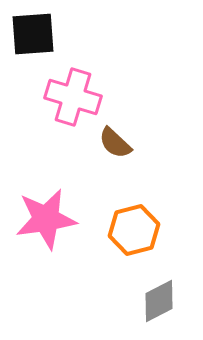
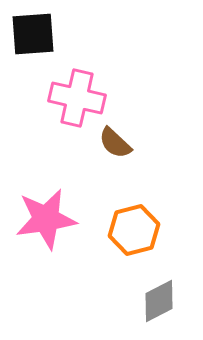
pink cross: moved 4 px right, 1 px down; rotated 4 degrees counterclockwise
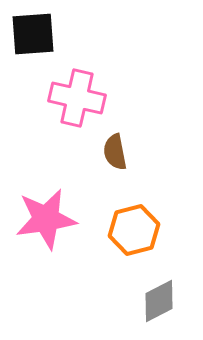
brown semicircle: moved 9 px down; rotated 36 degrees clockwise
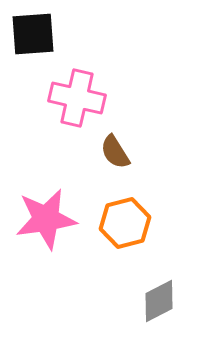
brown semicircle: rotated 21 degrees counterclockwise
orange hexagon: moved 9 px left, 7 px up
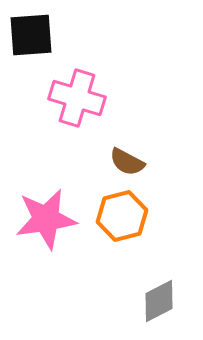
black square: moved 2 px left, 1 px down
pink cross: rotated 4 degrees clockwise
brown semicircle: moved 12 px right, 10 px down; rotated 30 degrees counterclockwise
orange hexagon: moved 3 px left, 7 px up
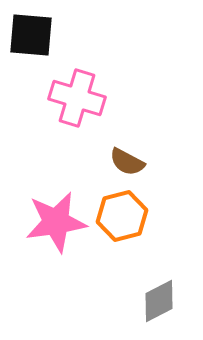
black square: rotated 9 degrees clockwise
pink star: moved 10 px right, 3 px down
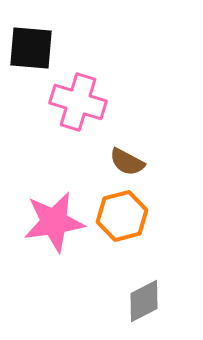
black square: moved 13 px down
pink cross: moved 1 px right, 4 px down
pink star: moved 2 px left
gray diamond: moved 15 px left
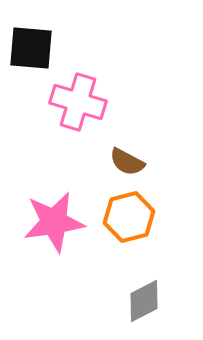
orange hexagon: moved 7 px right, 1 px down
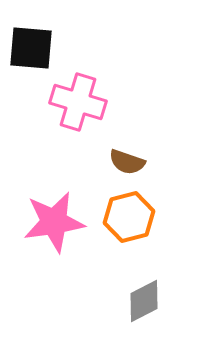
brown semicircle: rotated 9 degrees counterclockwise
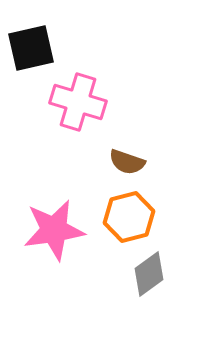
black square: rotated 18 degrees counterclockwise
pink star: moved 8 px down
gray diamond: moved 5 px right, 27 px up; rotated 9 degrees counterclockwise
